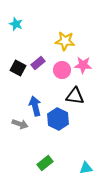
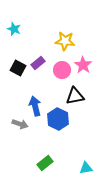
cyan star: moved 2 px left, 5 px down
pink star: rotated 30 degrees clockwise
black triangle: rotated 18 degrees counterclockwise
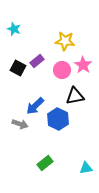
purple rectangle: moved 1 px left, 2 px up
blue arrow: rotated 120 degrees counterclockwise
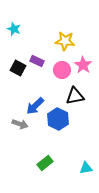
purple rectangle: rotated 64 degrees clockwise
